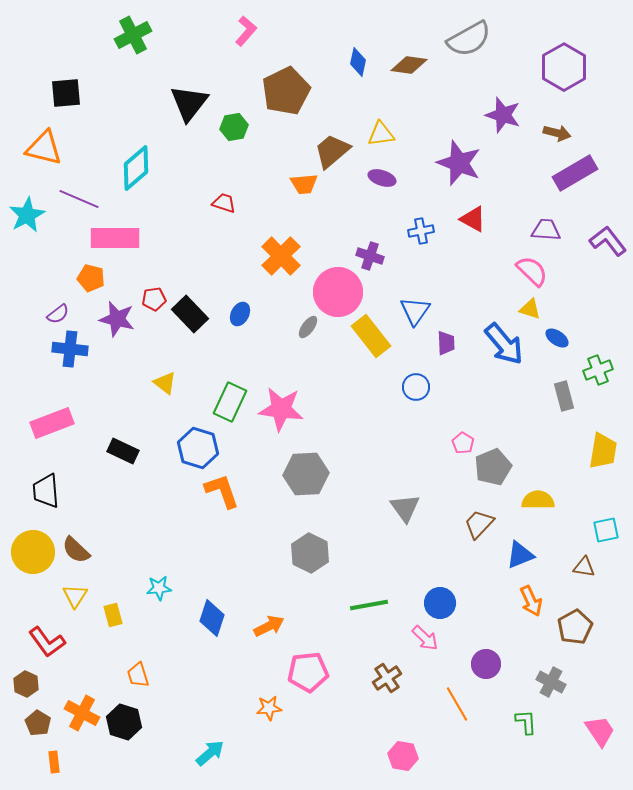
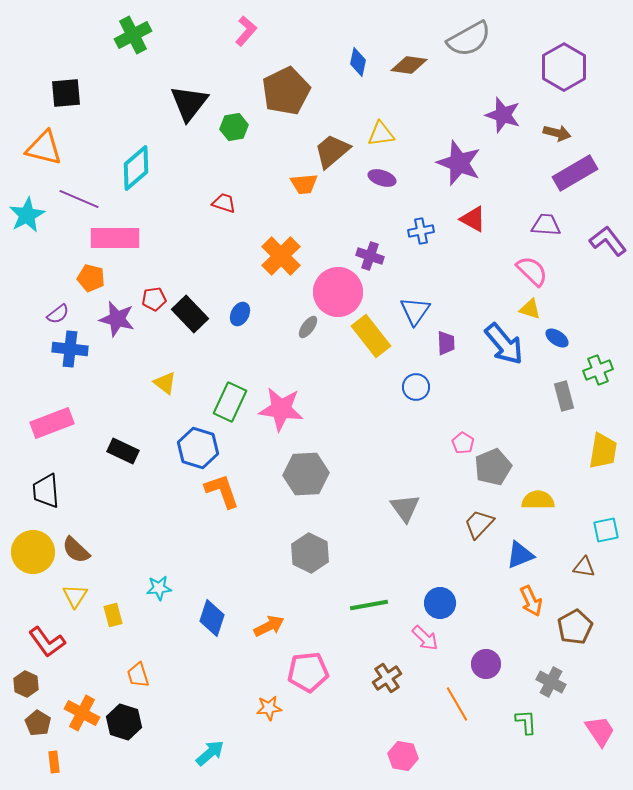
purple trapezoid at (546, 230): moved 5 px up
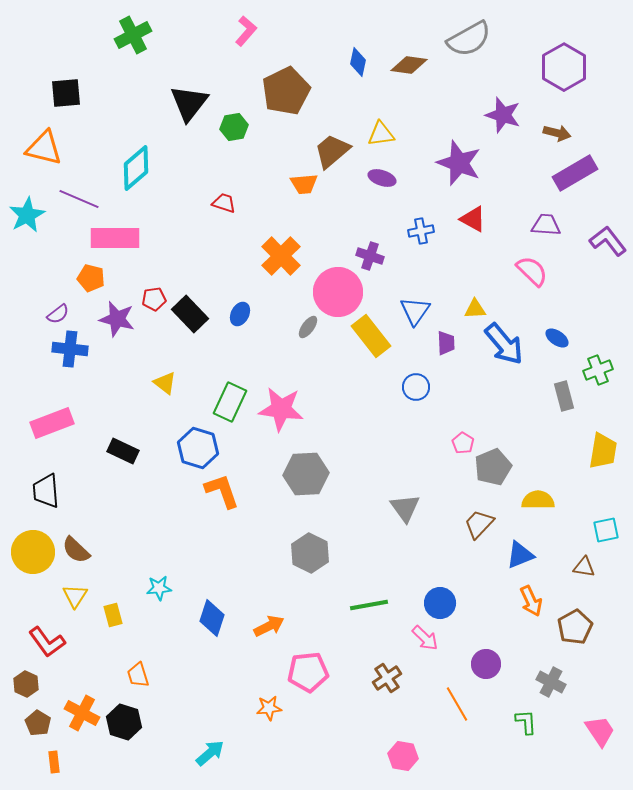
yellow triangle at (530, 309): moved 55 px left; rotated 20 degrees counterclockwise
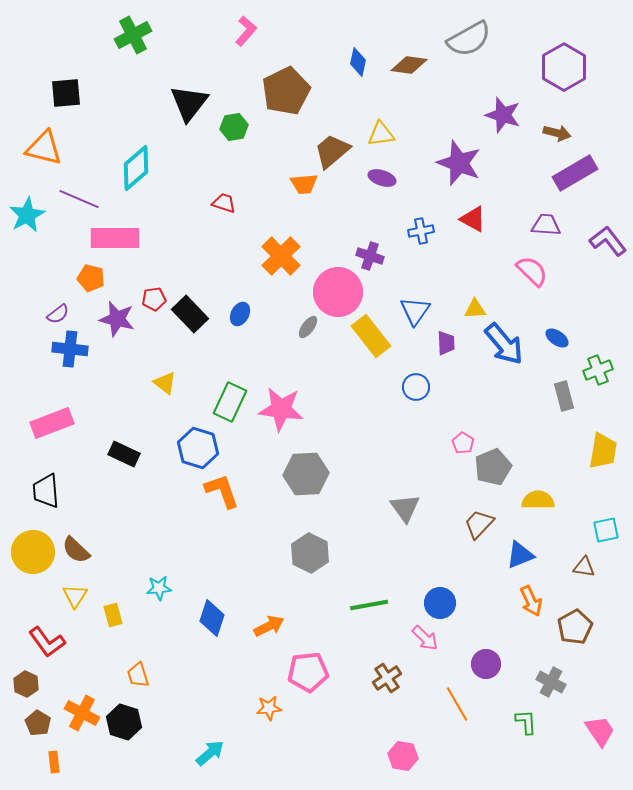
black rectangle at (123, 451): moved 1 px right, 3 px down
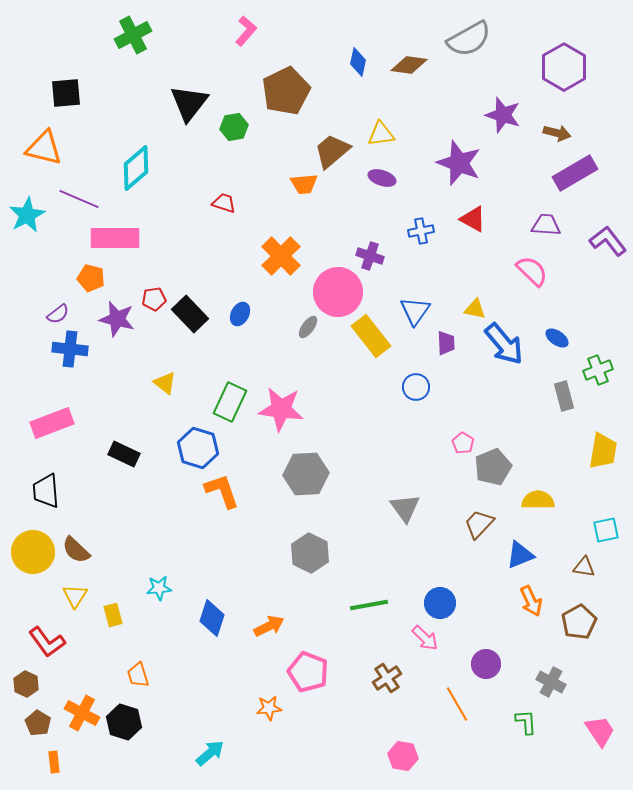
yellow triangle at (475, 309): rotated 15 degrees clockwise
brown pentagon at (575, 627): moved 4 px right, 5 px up
pink pentagon at (308, 672): rotated 27 degrees clockwise
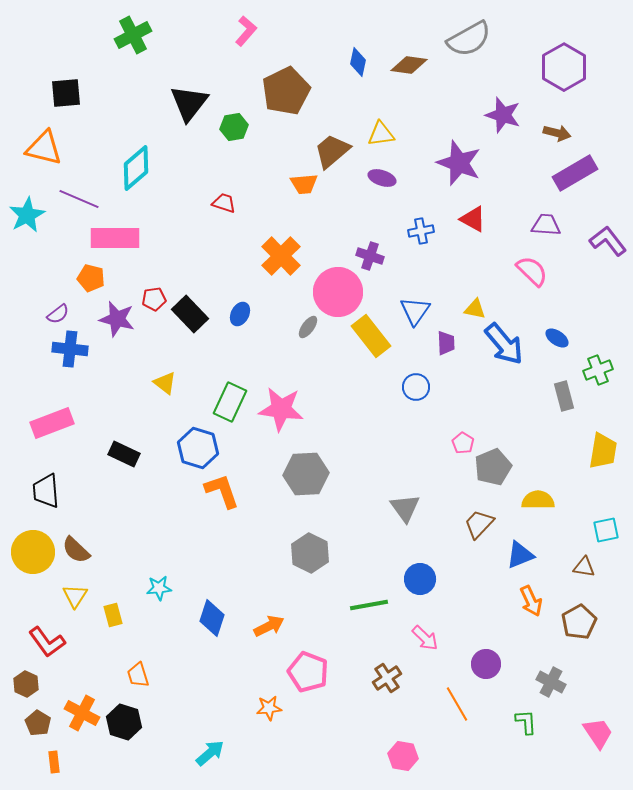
blue circle at (440, 603): moved 20 px left, 24 px up
pink trapezoid at (600, 731): moved 2 px left, 2 px down
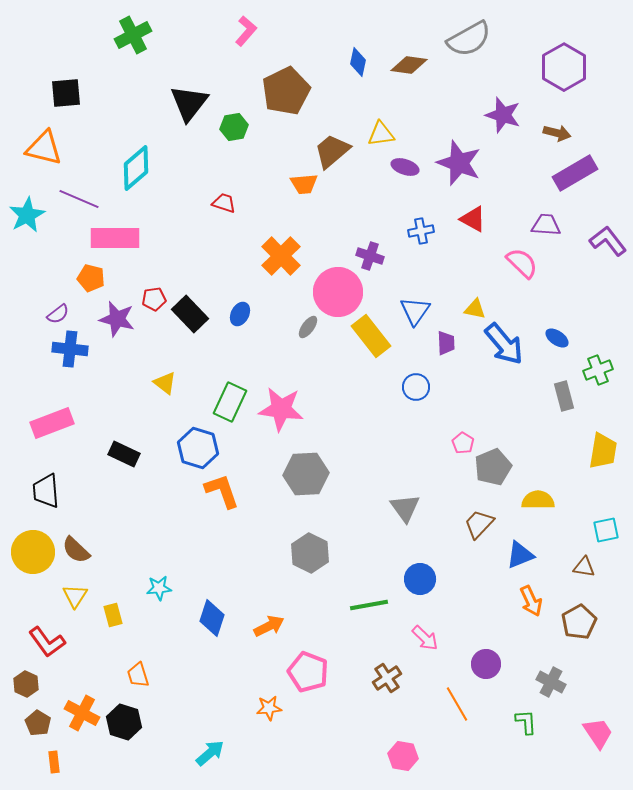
purple ellipse at (382, 178): moved 23 px right, 11 px up
pink semicircle at (532, 271): moved 10 px left, 8 px up
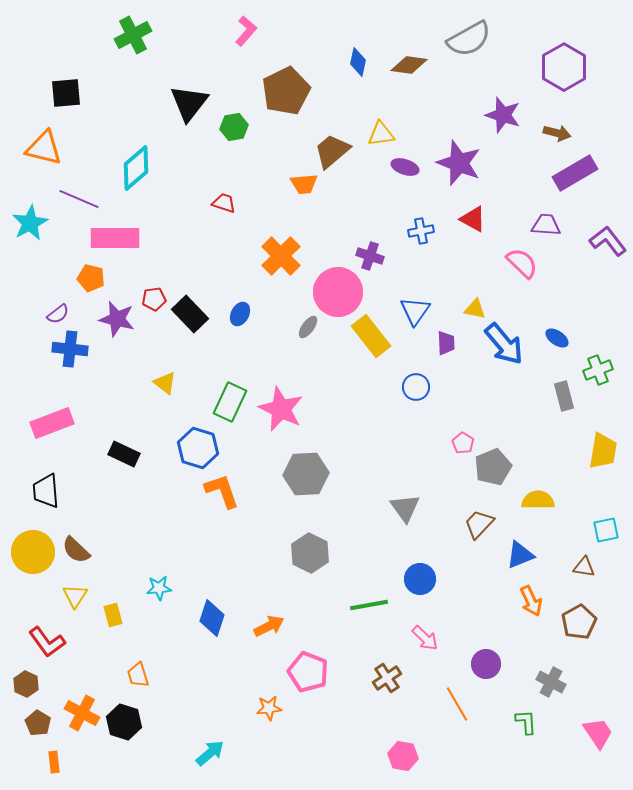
cyan star at (27, 215): moved 3 px right, 8 px down
pink star at (281, 409): rotated 18 degrees clockwise
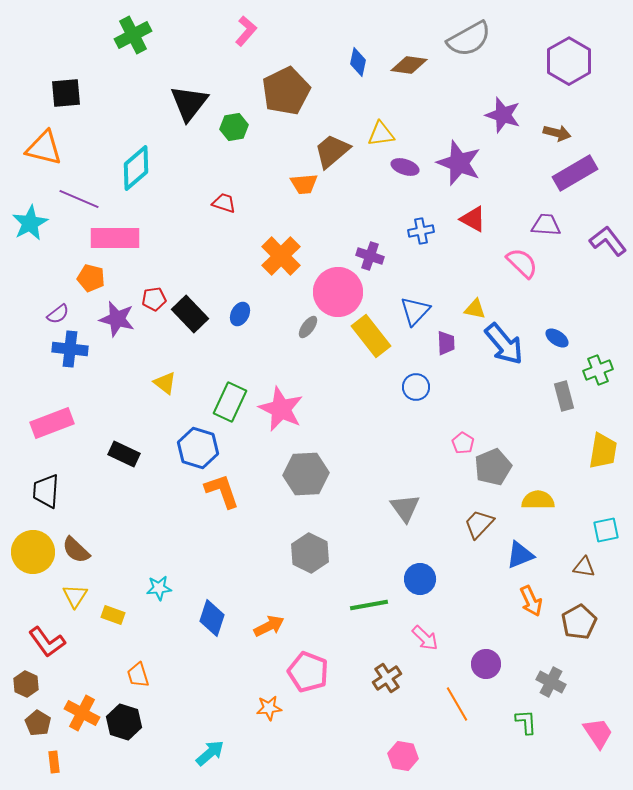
purple hexagon at (564, 67): moved 5 px right, 6 px up
blue triangle at (415, 311): rotated 8 degrees clockwise
black trapezoid at (46, 491): rotated 9 degrees clockwise
yellow rectangle at (113, 615): rotated 55 degrees counterclockwise
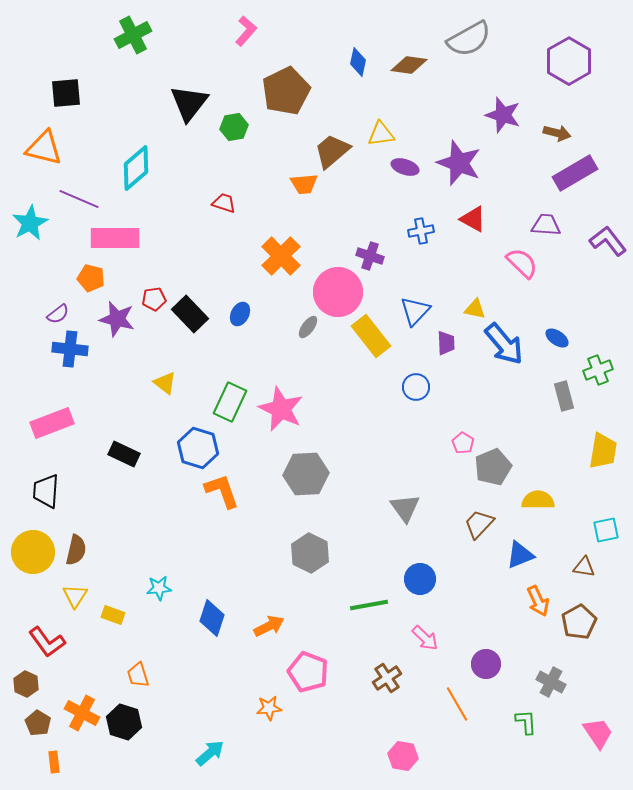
brown semicircle at (76, 550): rotated 120 degrees counterclockwise
orange arrow at (531, 601): moved 7 px right
